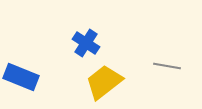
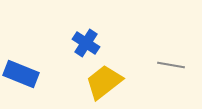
gray line: moved 4 px right, 1 px up
blue rectangle: moved 3 px up
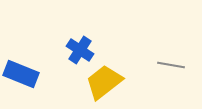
blue cross: moved 6 px left, 7 px down
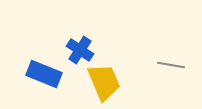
blue rectangle: moved 23 px right
yellow trapezoid: rotated 105 degrees clockwise
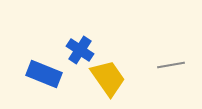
gray line: rotated 20 degrees counterclockwise
yellow trapezoid: moved 4 px right, 4 px up; rotated 12 degrees counterclockwise
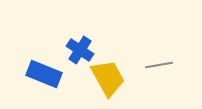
gray line: moved 12 px left
yellow trapezoid: rotated 6 degrees clockwise
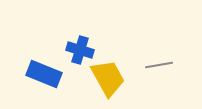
blue cross: rotated 16 degrees counterclockwise
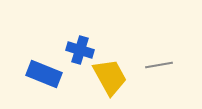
yellow trapezoid: moved 2 px right, 1 px up
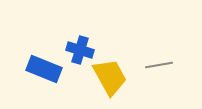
blue rectangle: moved 5 px up
